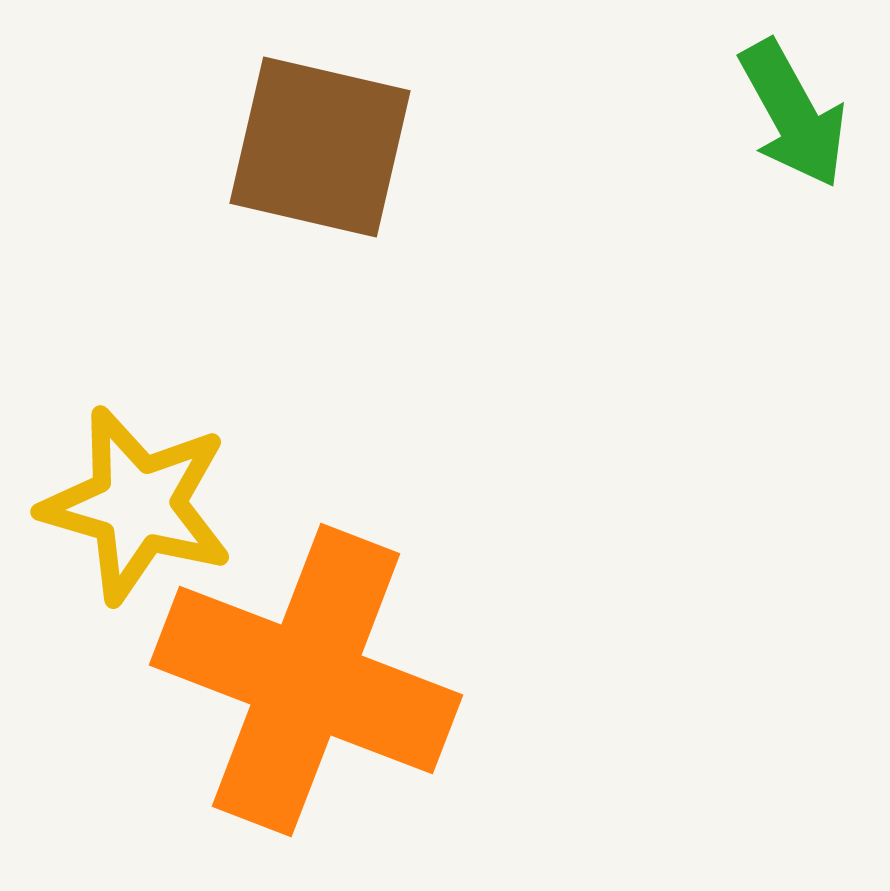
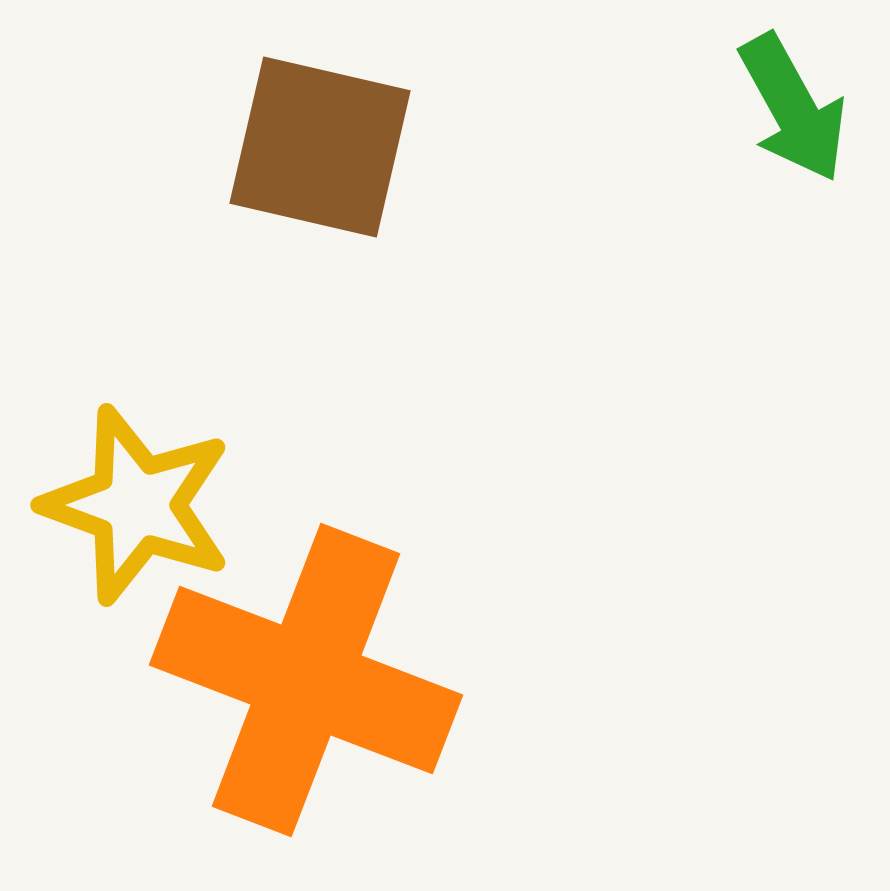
green arrow: moved 6 px up
yellow star: rotated 4 degrees clockwise
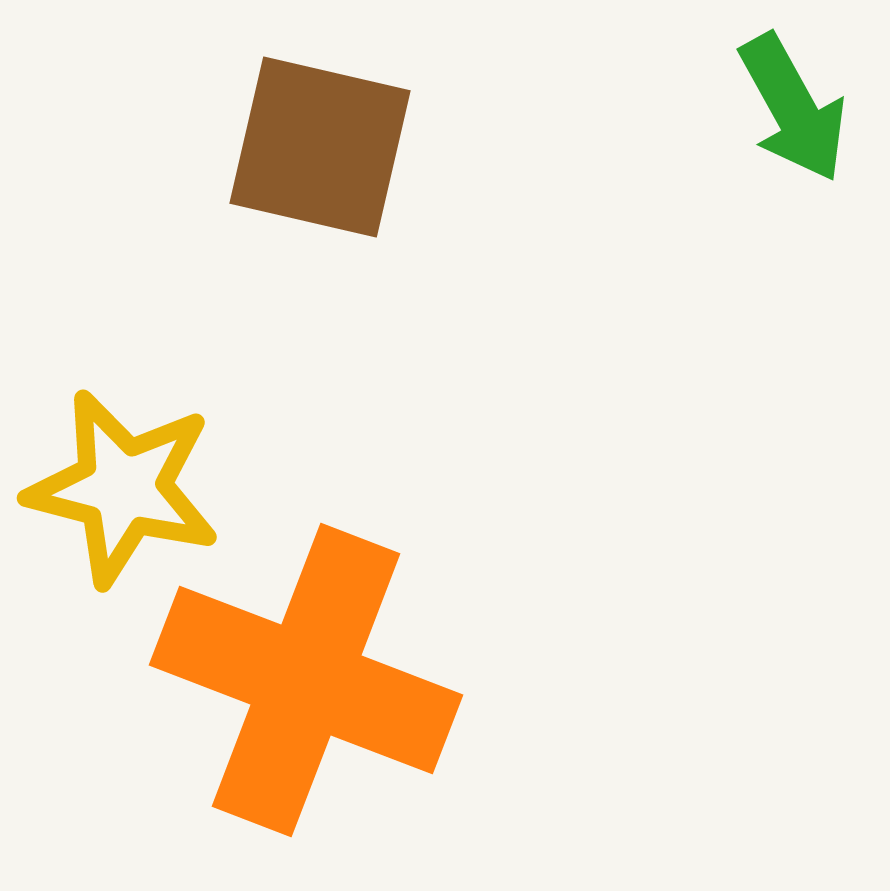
yellow star: moved 14 px left, 17 px up; rotated 6 degrees counterclockwise
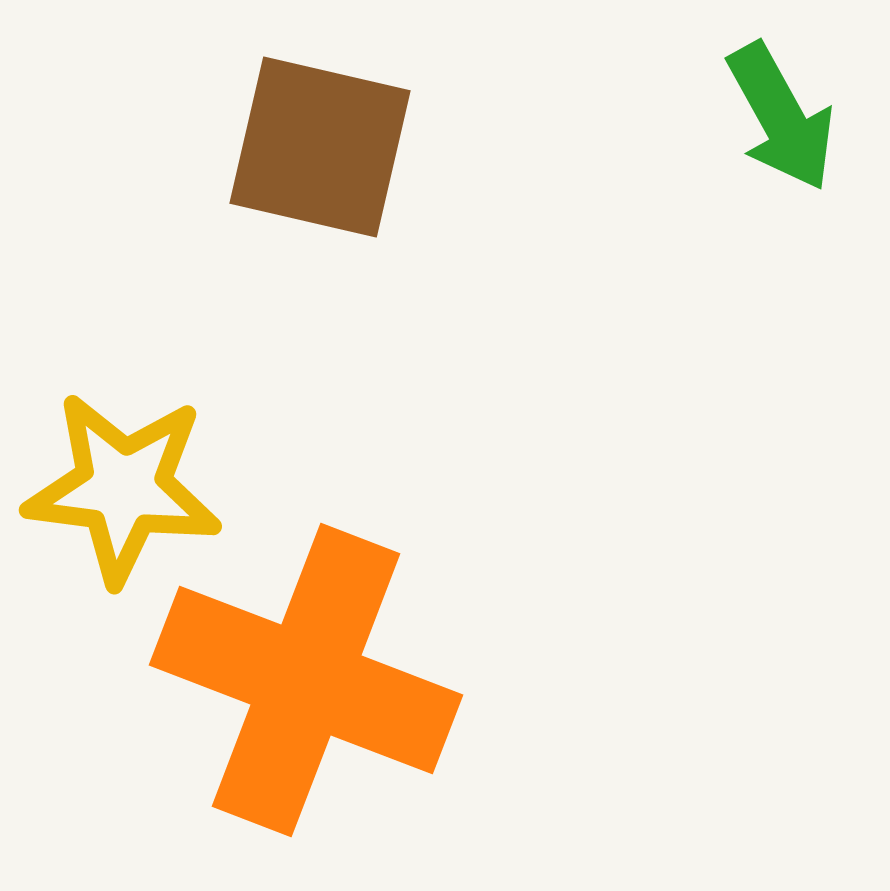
green arrow: moved 12 px left, 9 px down
yellow star: rotated 7 degrees counterclockwise
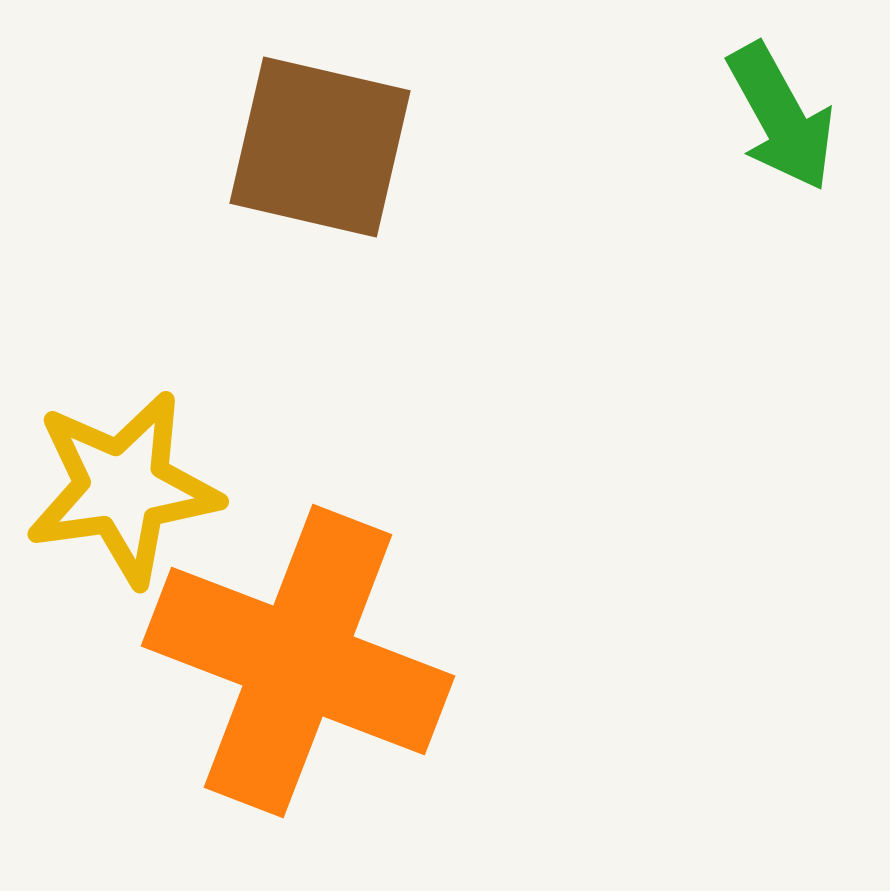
yellow star: rotated 15 degrees counterclockwise
orange cross: moved 8 px left, 19 px up
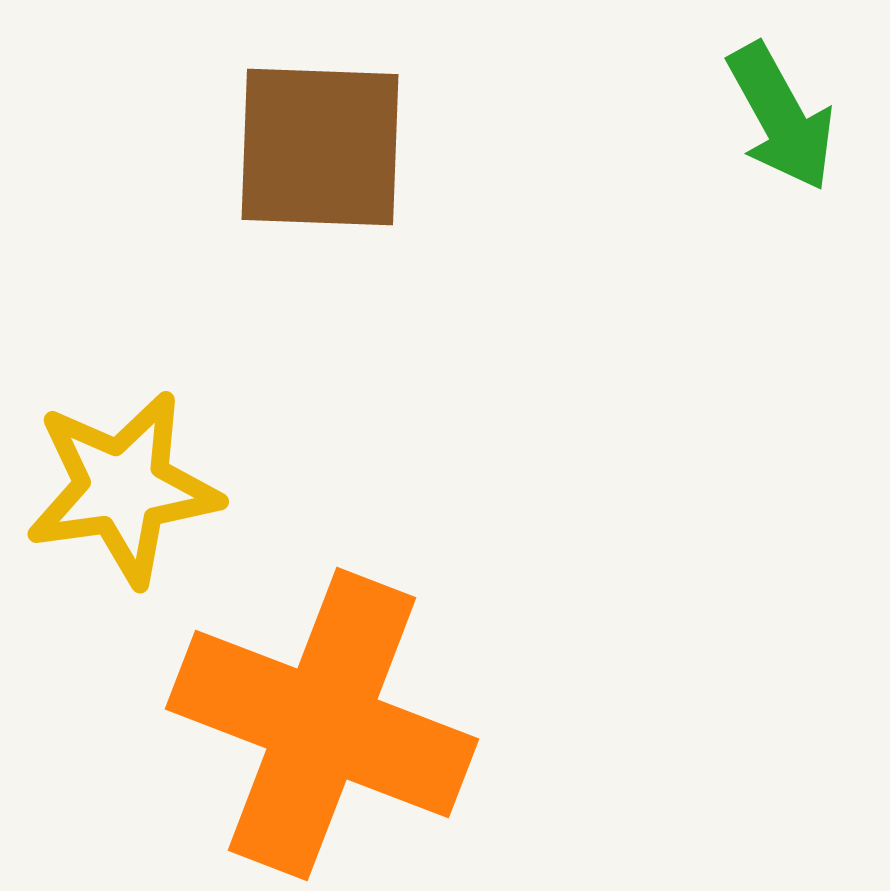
brown square: rotated 11 degrees counterclockwise
orange cross: moved 24 px right, 63 px down
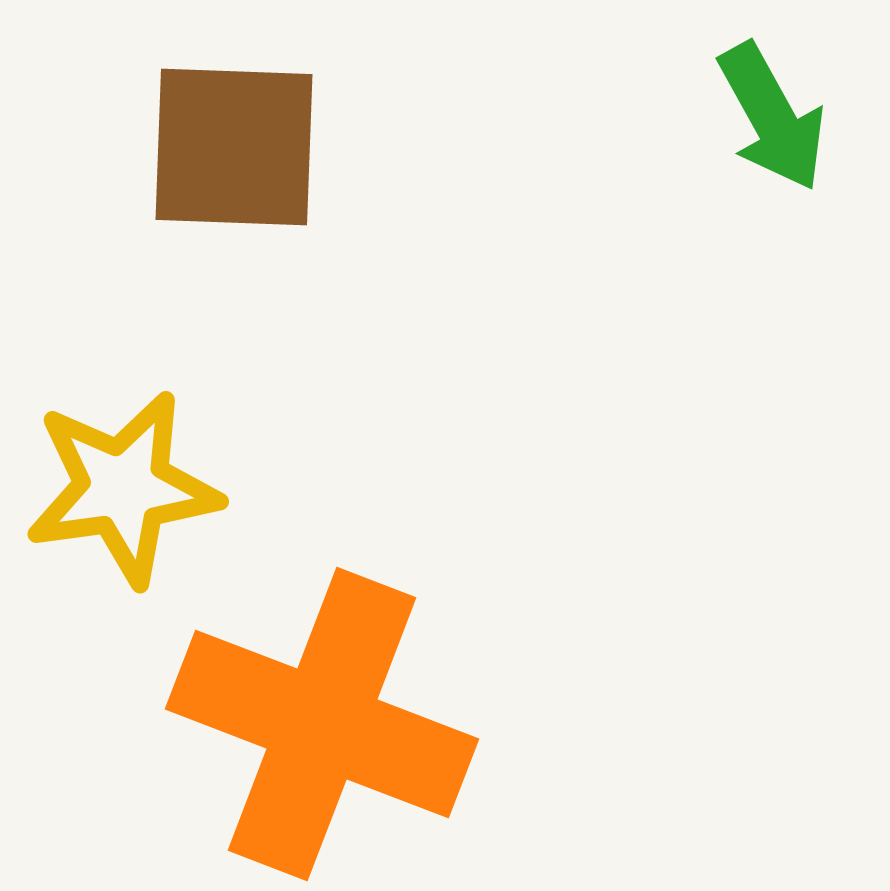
green arrow: moved 9 px left
brown square: moved 86 px left
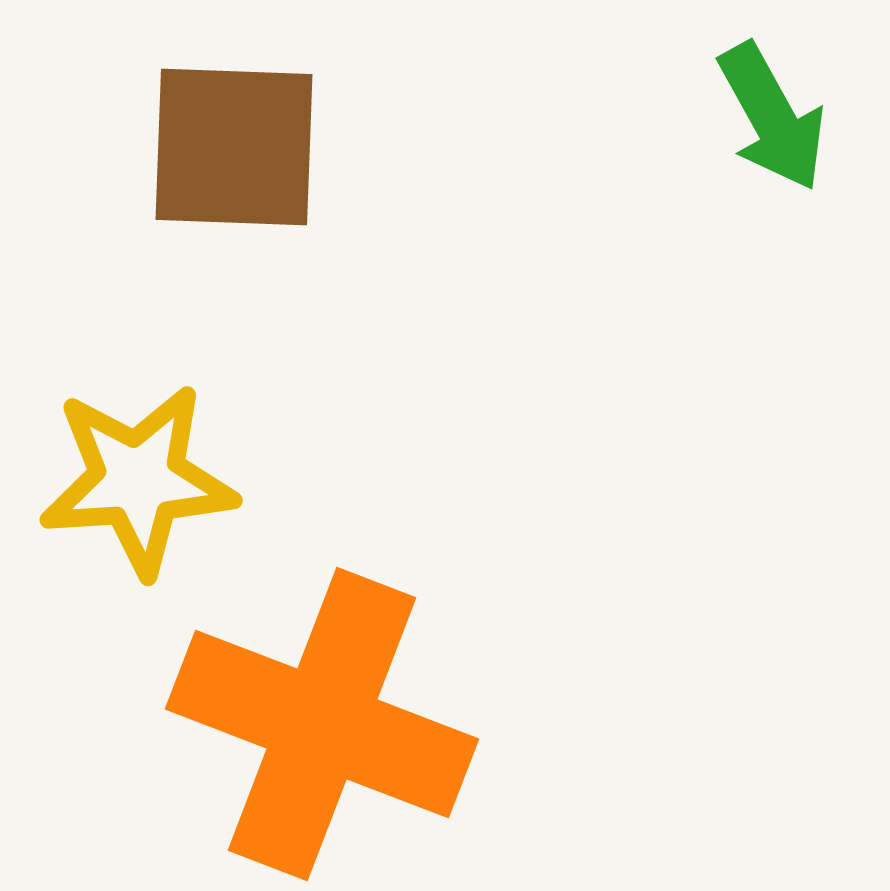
yellow star: moved 15 px right, 8 px up; rotated 4 degrees clockwise
